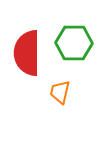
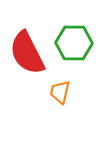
red semicircle: rotated 27 degrees counterclockwise
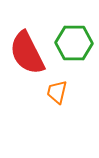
orange trapezoid: moved 3 px left
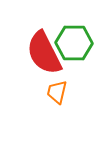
red semicircle: moved 17 px right
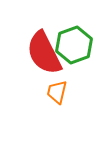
green hexagon: moved 2 px down; rotated 21 degrees counterclockwise
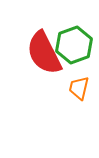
orange trapezoid: moved 22 px right, 4 px up
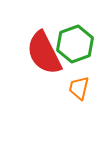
green hexagon: moved 1 px right, 1 px up
